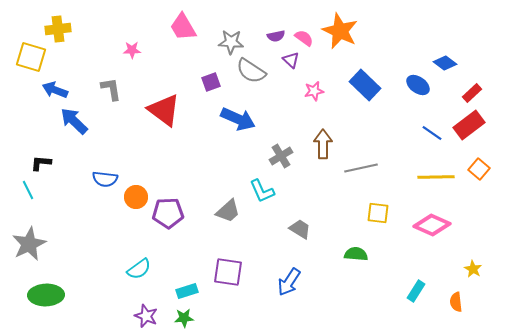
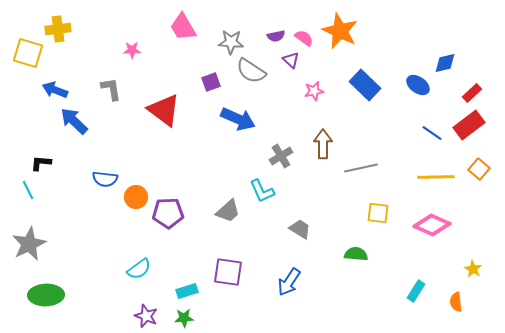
yellow square at (31, 57): moved 3 px left, 4 px up
blue diamond at (445, 63): rotated 50 degrees counterclockwise
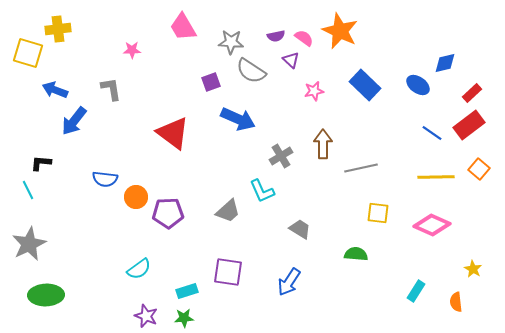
red triangle at (164, 110): moved 9 px right, 23 px down
blue arrow at (74, 121): rotated 96 degrees counterclockwise
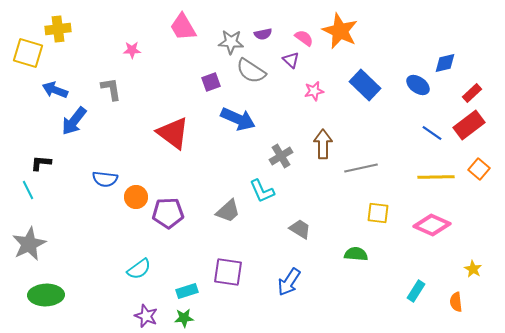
purple semicircle at (276, 36): moved 13 px left, 2 px up
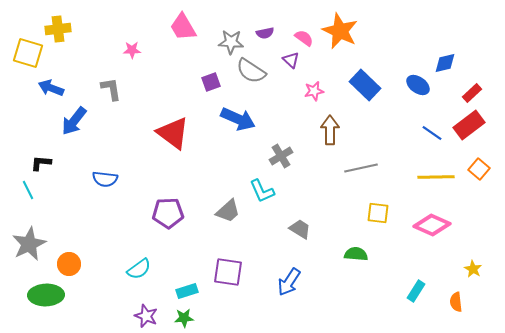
purple semicircle at (263, 34): moved 2 px right, 1 px up
blue arrow at (55, 90): moved 4 px left, 2 px up
brown arrow at (323, 144): moved 7 px right, 14 px up
orange circle at (136, 197): moved 67 px left, 67 px down
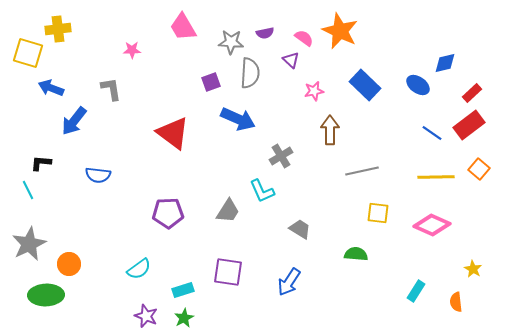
gray semicircle at (251, 71): moved 1 px left, 2 px down; rotated 120 degrees counterclockwise
gray line at (361, 168): moved 1 px right, 3 px down
blue semicircle at (105, 179): moved 7 px left, 4 px up
gray trapezoid at (228, 211): rotated 16 degrees counterclockwise
cyan rectangle at (187, 291): moved 4 px left, 1 px up
green star at (184, 318): rotated 24 degrees counterclockwise
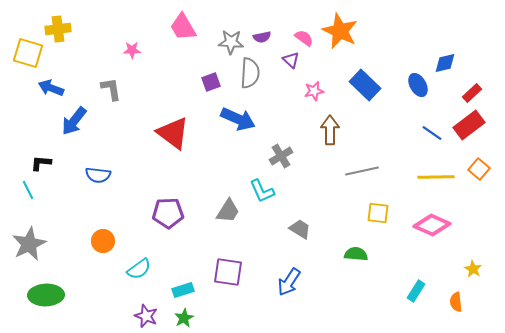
purple semicircle at (265, 33): moved 3 px left, 4 px down
blue ellipse at (418, 85): rotated 25 degrees clockwise
orange circle at (69, 264): moved 34 px right, 23 px up
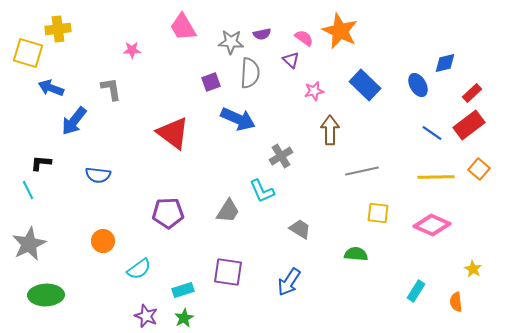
purple semicircle at (262, 37): moved 3 px up
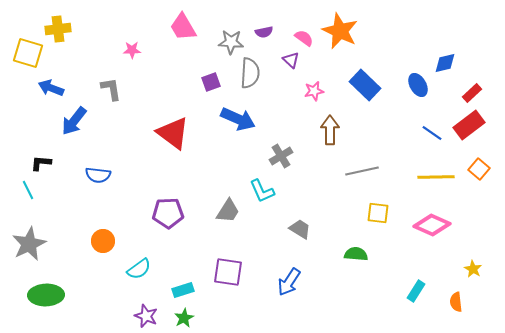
purple semicircle at (262, 34): moved 2 px right, 2 px up
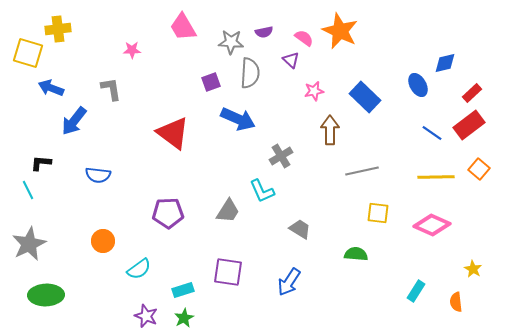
blue rectangle at (365, 85): moved 12 px down
